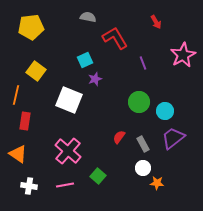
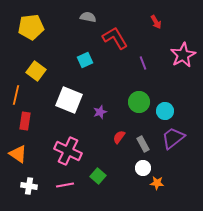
purple star: moved 5 px right, 33 px down
pink cross: rotated 16 degrees counterclockwise
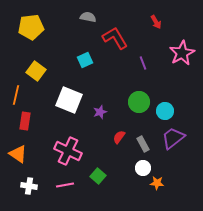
pink star: moved 1 px left, 2 px up
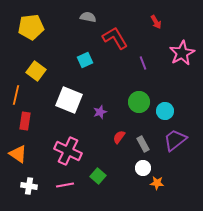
purple trapezoid: moved 2 px right, 2 px down
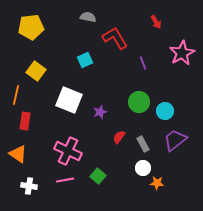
pink line: moved 5 px up
